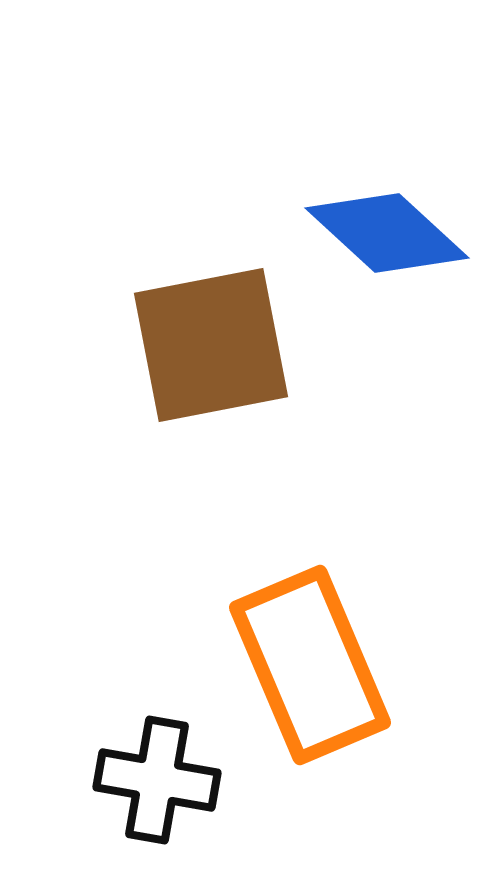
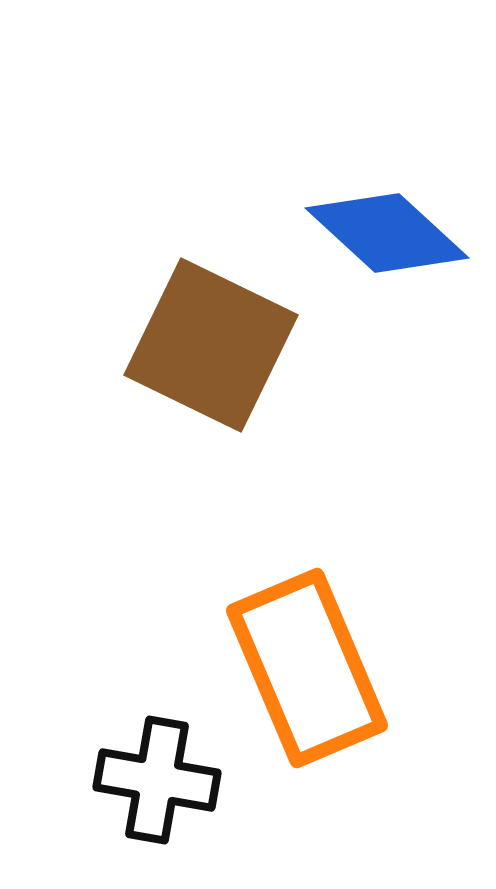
brown square: rotated 37 degrees clockwise
orange rectangle: moved 3 px left, 3 px down
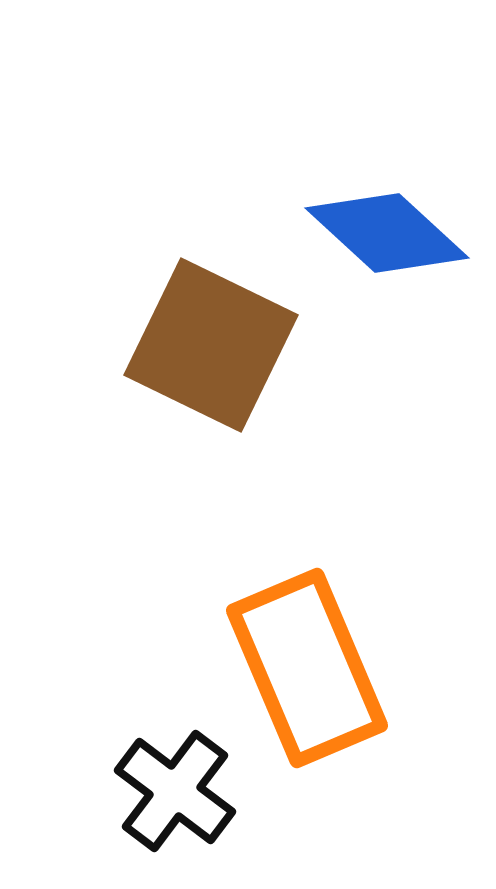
black cross: moved 18 px right, 11 px down; rotated 27 degrees clockwise
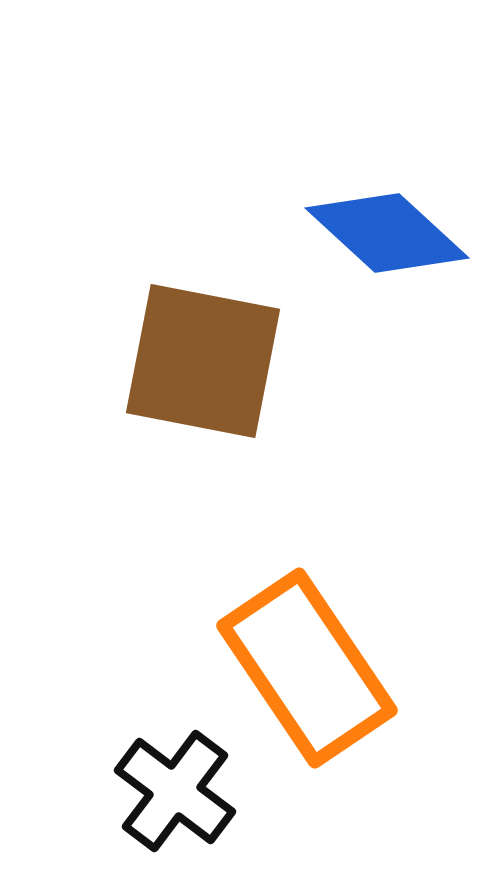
brown square: moved 8 px left, 16 px down; rotated 15 degrees counterclockwise
orange rectangle: rotated 11 degrees counterclockwise
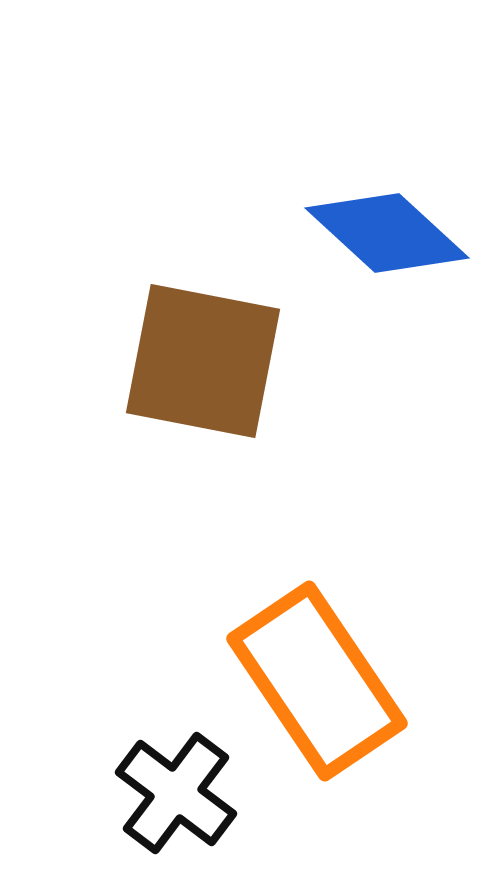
orange rectangle: moved 10 px right, 13 px down
black cross: moved 1 px right, 2 px down
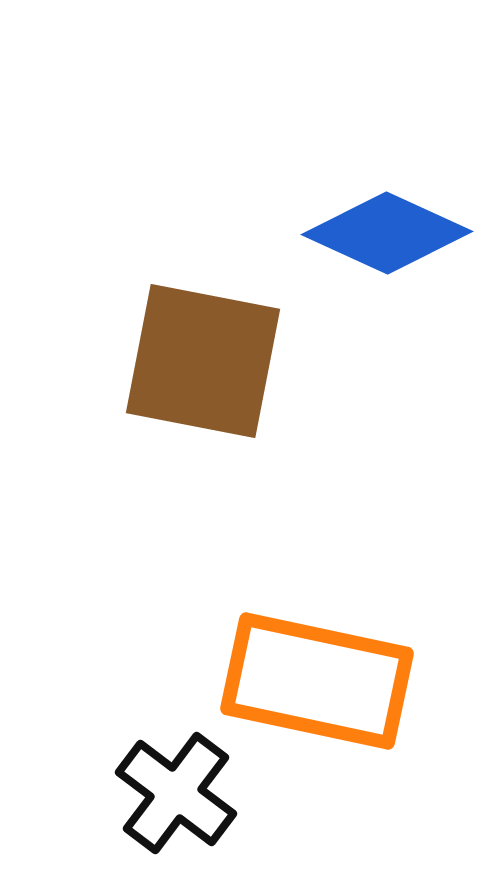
blue diamond: rotated 18 degrees counterclockwise
orange rectangle: rotated 44 degrees counterclockwise
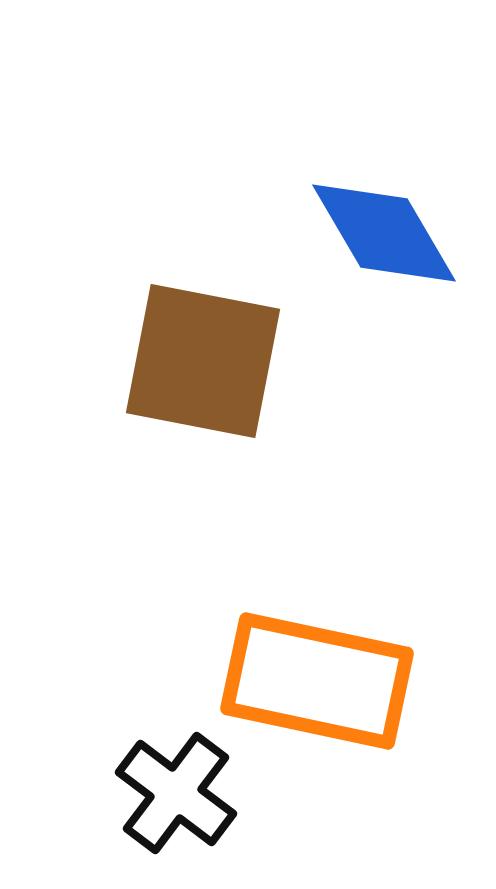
blue diamond: moved 3 px left; rotated 35 degrees clockwise
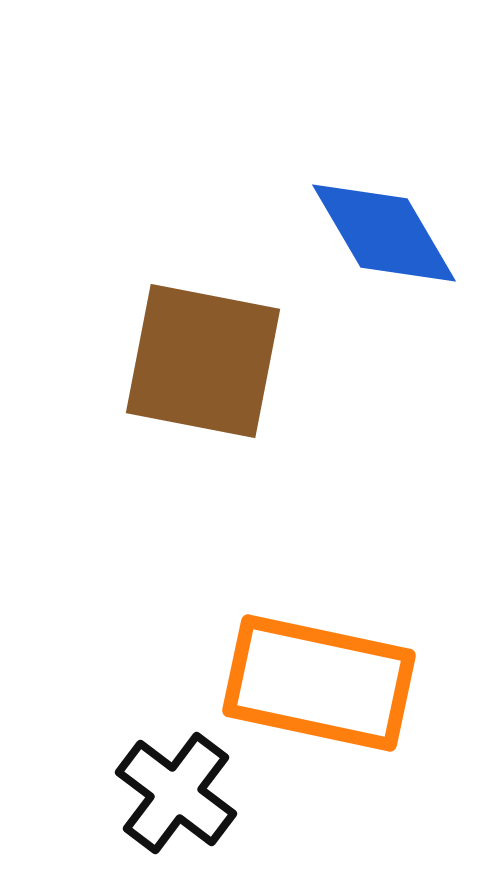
orange rectangle: moved 2 px right, 2 px down
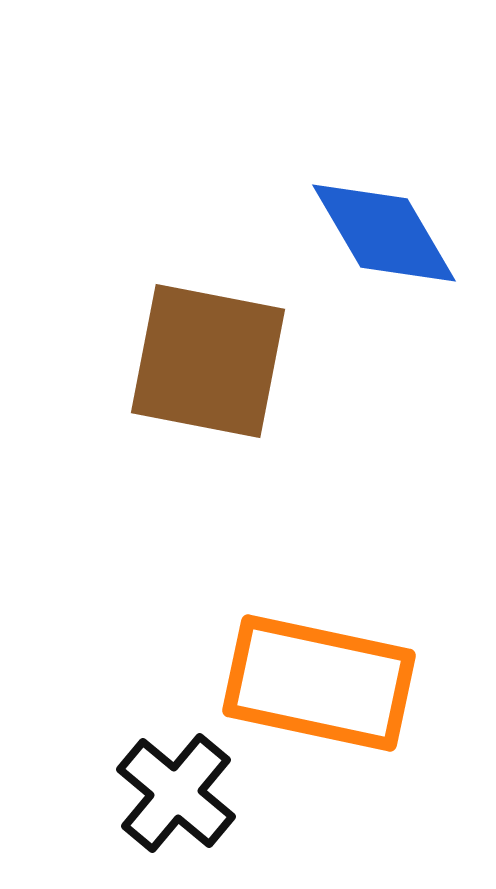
brown square: moved 5 px right
black cross: rotated 3 degrees clockwise
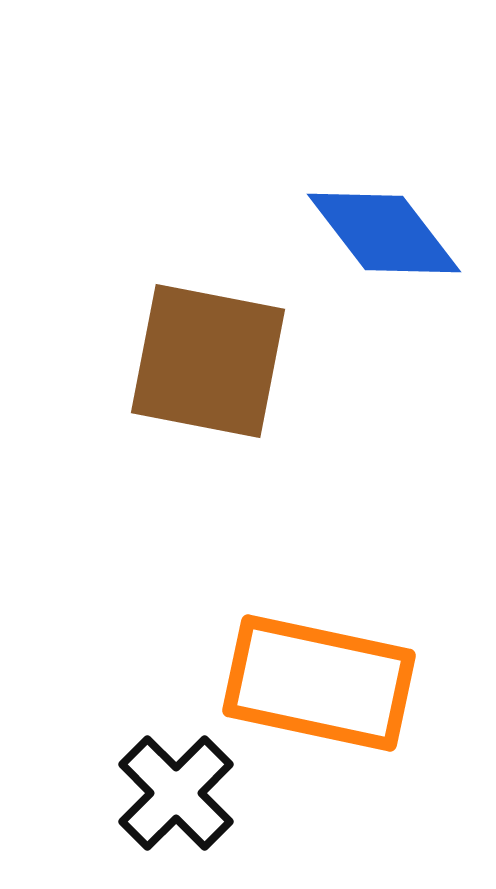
blue diamond: rotated 7 degrees counterclockwise
black cross: rotated 5 degrees clockwise
